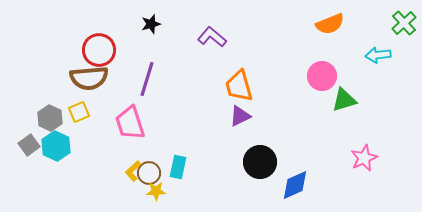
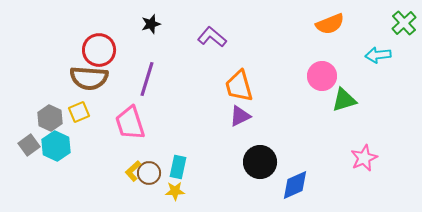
brown semicircle: rotated 9 degrees clockwise
yellow star: moved 19 px right
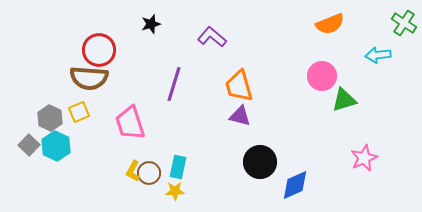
green cross: rotated 15 degrees counterclockwise
purple line: moved 27 px right, 5 px down
purple triangle: rotated 40 degrees clockwise
gray square: rotated 10 degrees counterclockwise
yellow L-shape: rotated 20 degrees counterclockwise
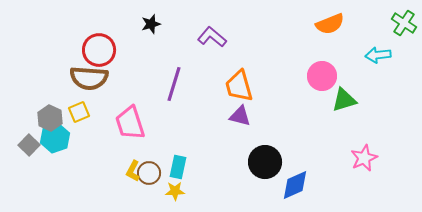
cyan hexagon: moved 1 px left, 8 px up; rotated 16 degrees clockwise
black circle: moved 5 px right
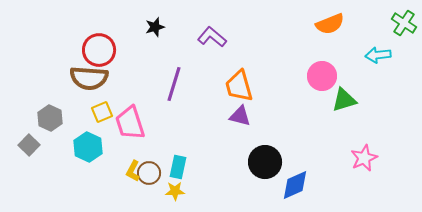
black star: moved 4 px right, 3 px down
yellow square: moved 23 px right
cyan hexagon: moved 33 px right, 9 px down; rotated 16 degrees counterclockwise
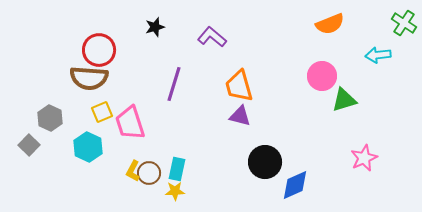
cyan rectangle: moved 1 px left, 2 px down
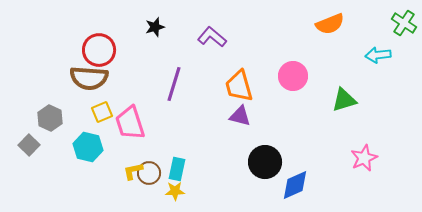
pink circle: moved 29 px left
cyan hexagon: rotated 12 degrees counterclockwise
yellow L-shape: rotated 50 degrees clockwise
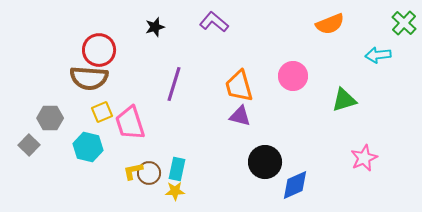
green cross: rotated 10 degrees clockwise
purple L-shape: moved 2 px right, 15 px up
gray hexagon: rotated 25 degrees counterclockwise
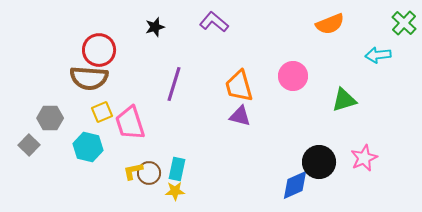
black circle: moved 54 px right
